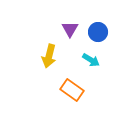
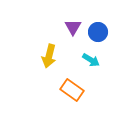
purple triangle: moved 3 px right, 2 px up
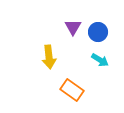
yellow arrow: moved 1 px down; rotated 20 degrees counterclockwise
cyan arrow: moved 9 px right
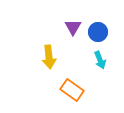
cyan arrow: rotated 36 degrees clockwise
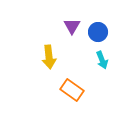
purple triangle: moved 1 px left, 1 px up
cyan arrow: moved 2 px right
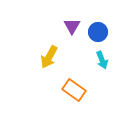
yellow arrow: rotated 35 degrees clockwise
orange rectangle: moved 2 px right
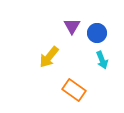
blue circle: moved 1 px left, 1 px down
yellow arrow: rotated 10 degrees clockwise
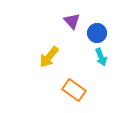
purple triangle: moved 5 px up; rotated 12 degrees counterclockwise
cyan arrow: moved 1 px left, 3 px up
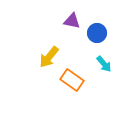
purple triangle: rotated 36 degrees counterclockwise
cyan arrow: moved 3 px right, 7 px down; rotated 18 degrees counterclockwise
orange rectangle: moved 2 px left, 10 px up
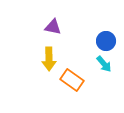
purple triangle: moved 19 px left, 6 px down
blue circle: moved 9 px right, 8 px down
yellow arrow: moved 2 px down; rotated 40 degrees counterclockwise
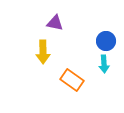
purple triangle: moved 2 px right, 4 px up
yellow arrow: moved 6 px left, 7 px up
cyan arrow: rotated 36 degrees clockwise
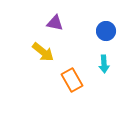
blue circle: moved 10 px up
yellow arrow: rotated 50 degrees counterclockwise
orange rectangle: rotated 25 degrees clockwise
